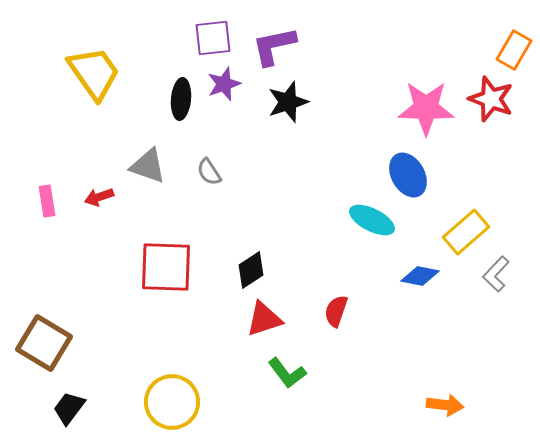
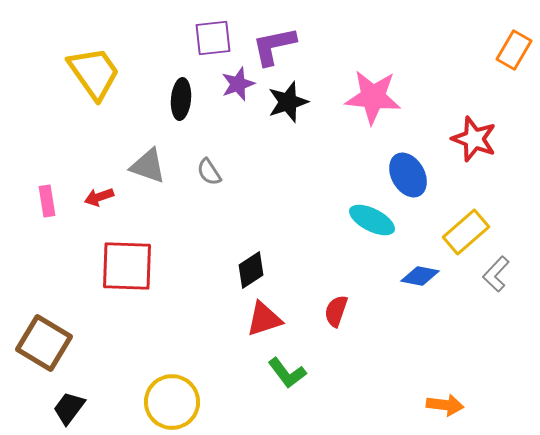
purple star: moved 14 px right
red star: moved 17 px left, 40 px down
pink star: moved 53 px left, 11 px up; rotated 4 degrees clockwise
red square: moved 39 px left, 1 px up
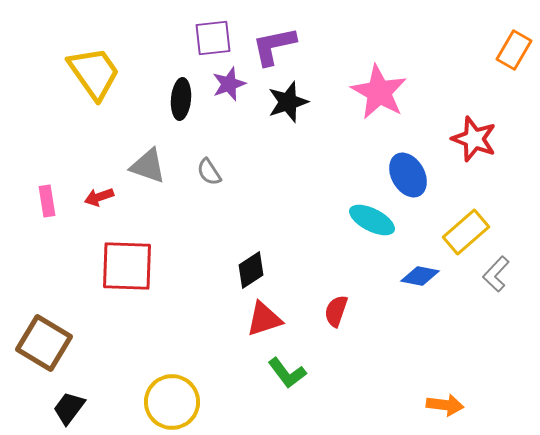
purple star: moved 9 px left
pink star: moved 6 px right, 5 px up; rotated 24 degrees clockwise
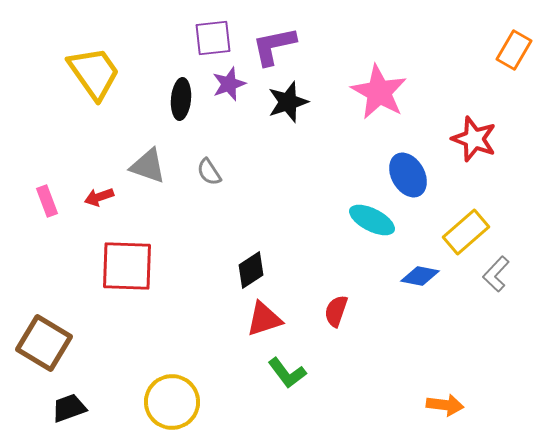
pink rectangle: rotated 12 degrees counterclockwise
black trapezoid: rotated 33 degrees clockwise
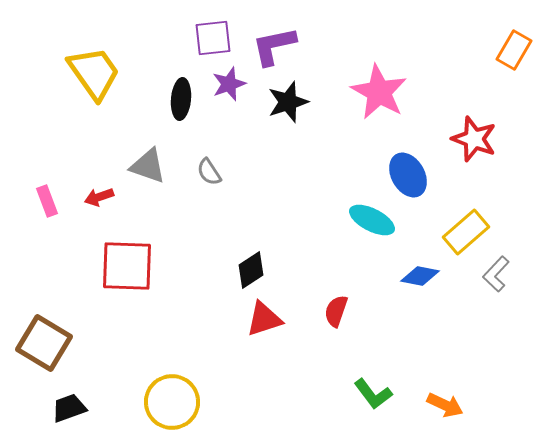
green L-shape: moved 86 px right, 21 px down
orange arrow: rotated 18 degrees clockwise
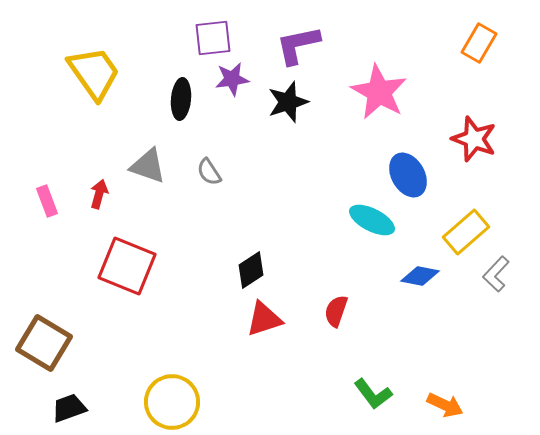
purple L-shape: moved 24 px right, 1 px up
orange rectangle: moved 35 px left, 7 px up
purple star: moved 3 px right, 5 px up; rotated 12 degrees clockwise
red arrow: moved 3 px up; rotated 124 degrees clockwise
red square: rotated 20 degrees clockwise
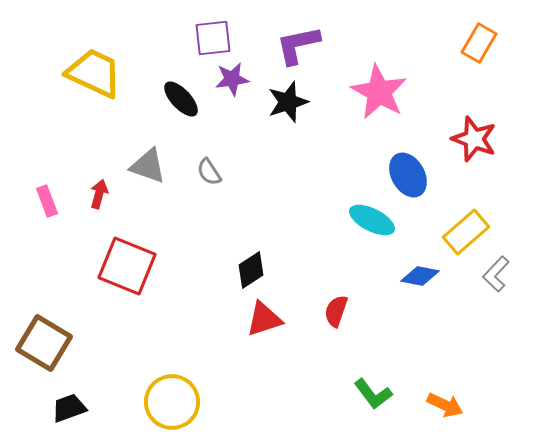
yellow trapezoid: rotated 30 degrees counterclockwise
black ellipse: rotated 48 degrees counterclockwise
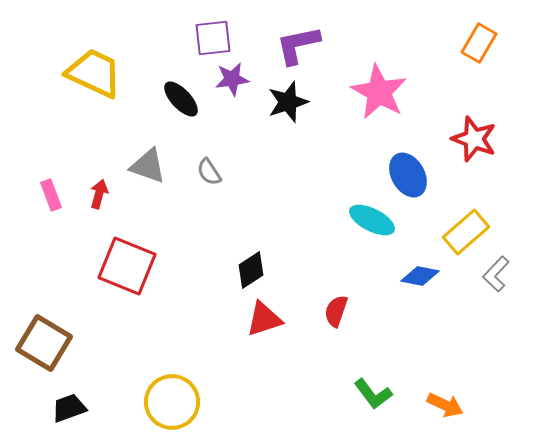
pink rectangle: moved 4 px right, 6 px up
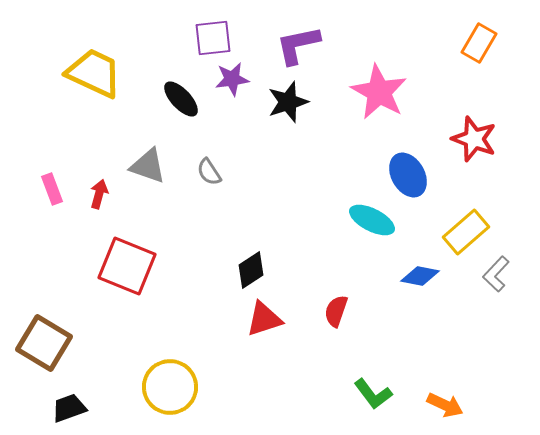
pink rectangle: moved 1 px right, 6 px up
yellow circle: moved 2 px left, 15 px up
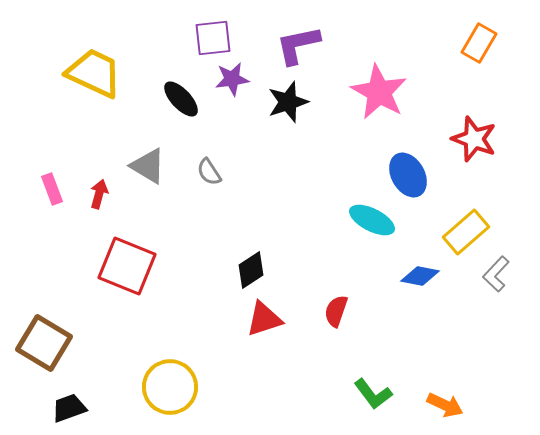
gray triangle: rotated 12 degrees clockwise
